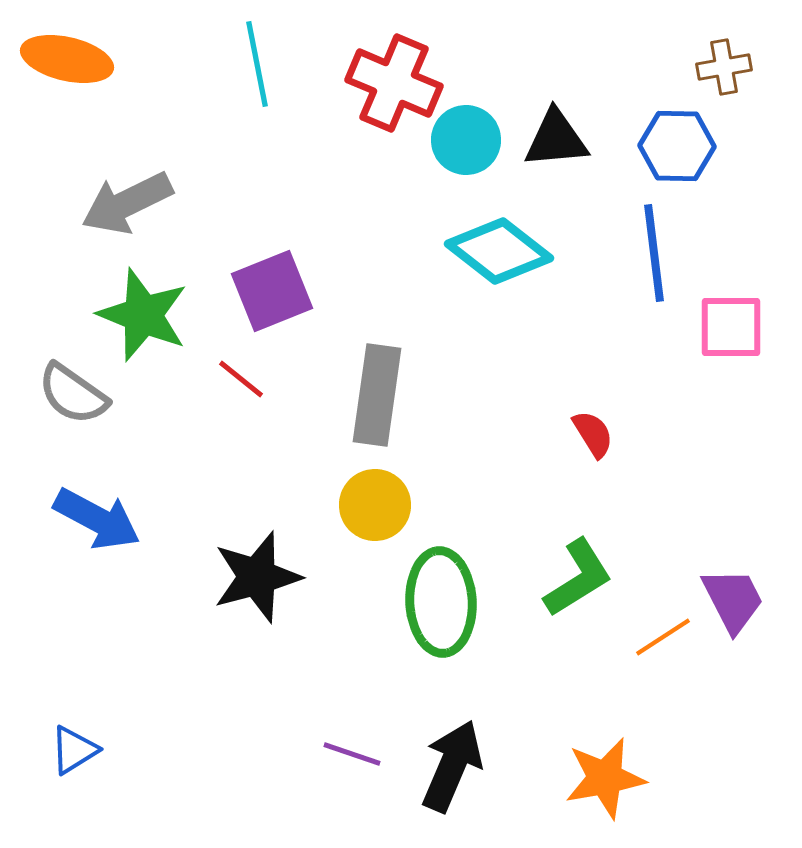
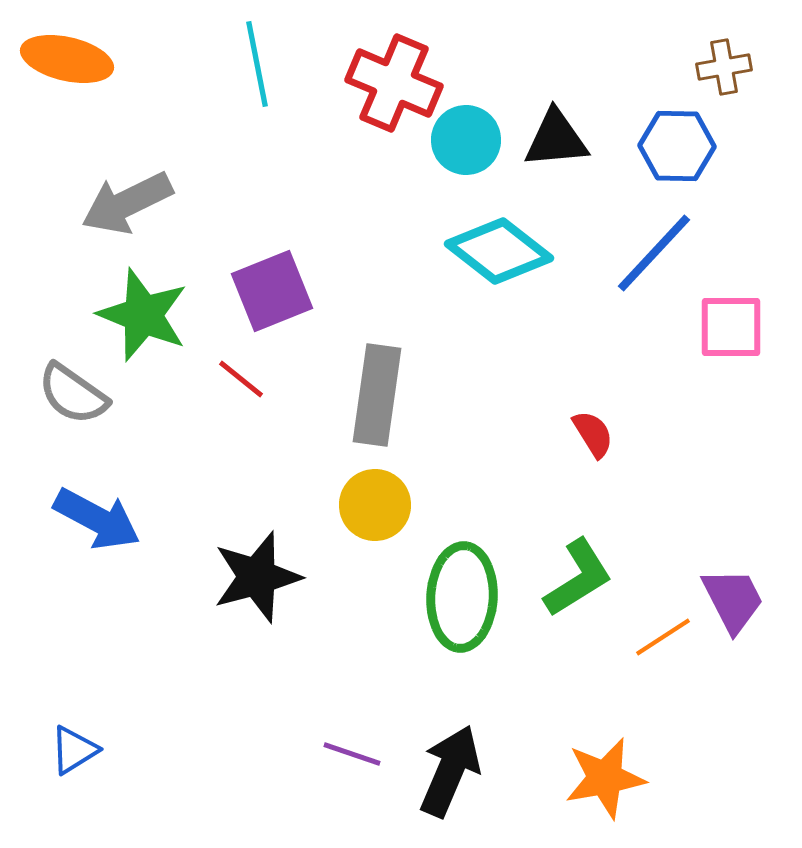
blue line: rotated 50 degrees clockwise
green ellipse: moved 21 px right, 5 px up; rotated 6 degrees clockwise
black arrow: moved 2 px left, 5 px down
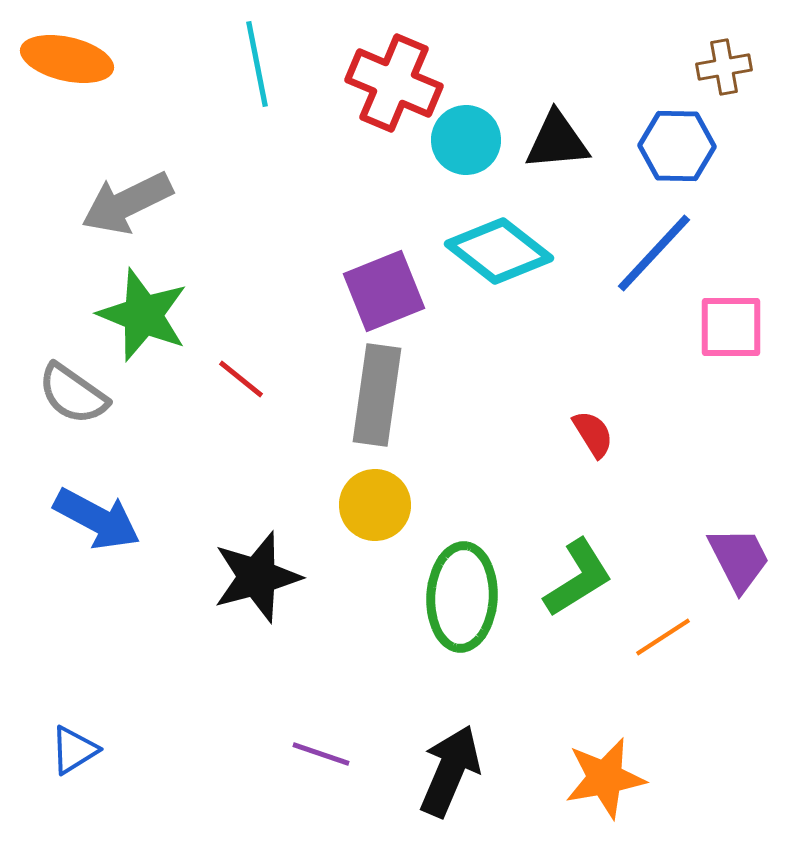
black triangle: moved 1 px right, 2 px down
purple square: moved 112 px right
purple trapezoid: moved 6 px right, 41 px up
purple line: moved 31 px left
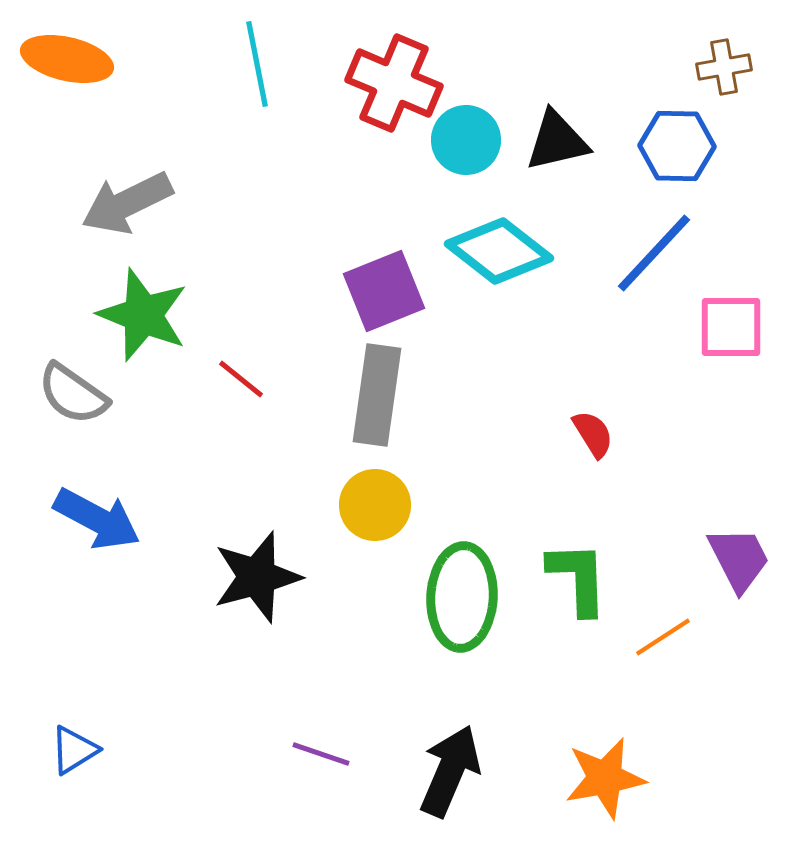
black triangle: rotated 8 degrees counterclockwise
green L-shape: rotated 60 degrees counterclockwise
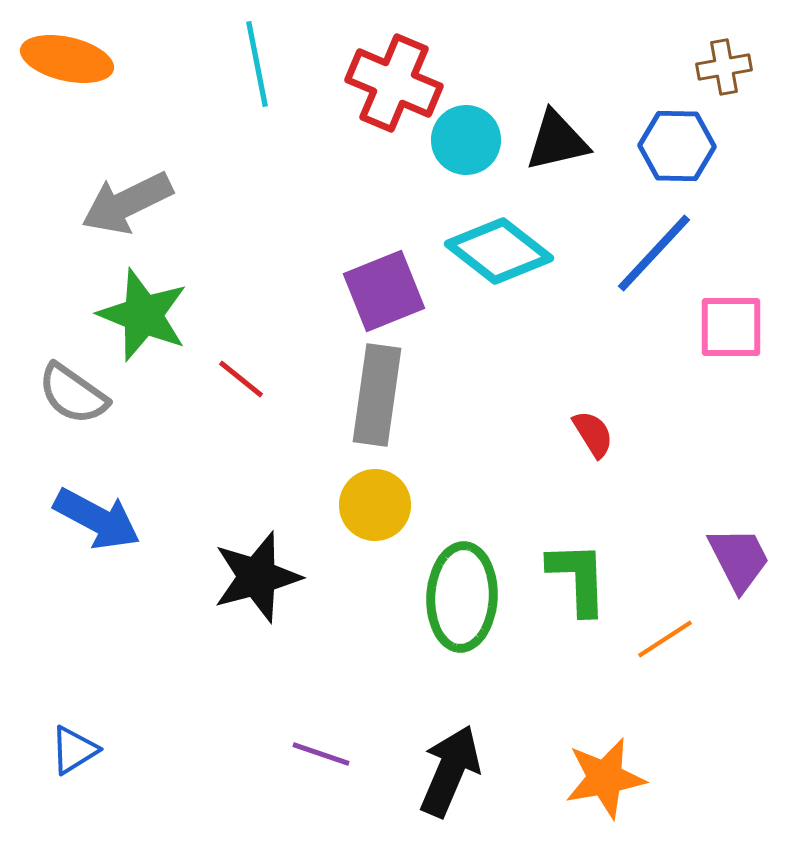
orange line: moved 2 px right, 2 px down
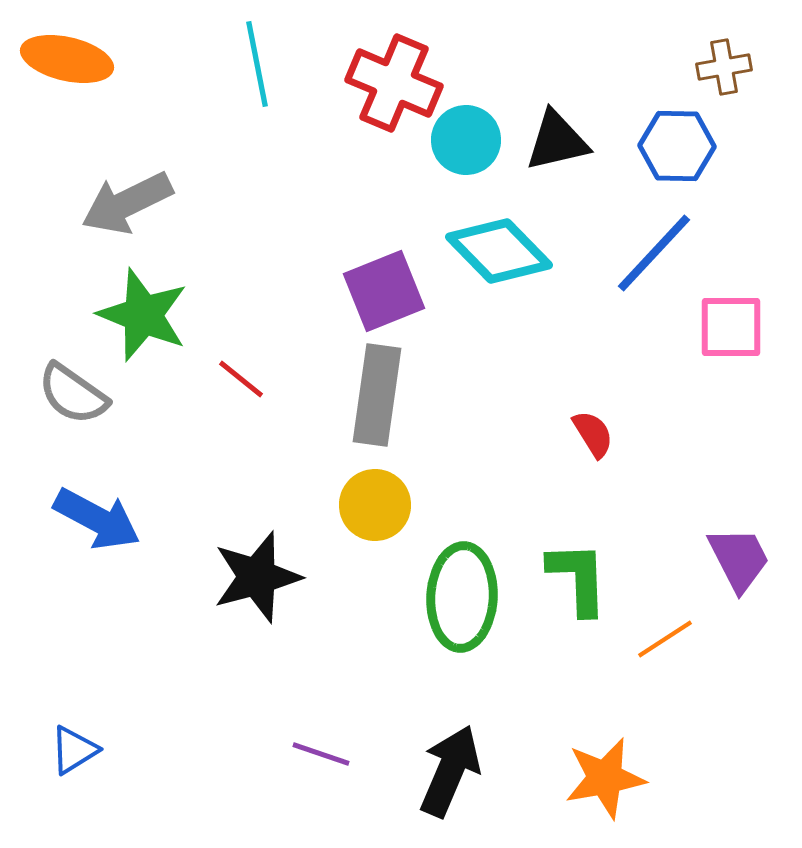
cyan diamond: rotated 8 degrees clockwise
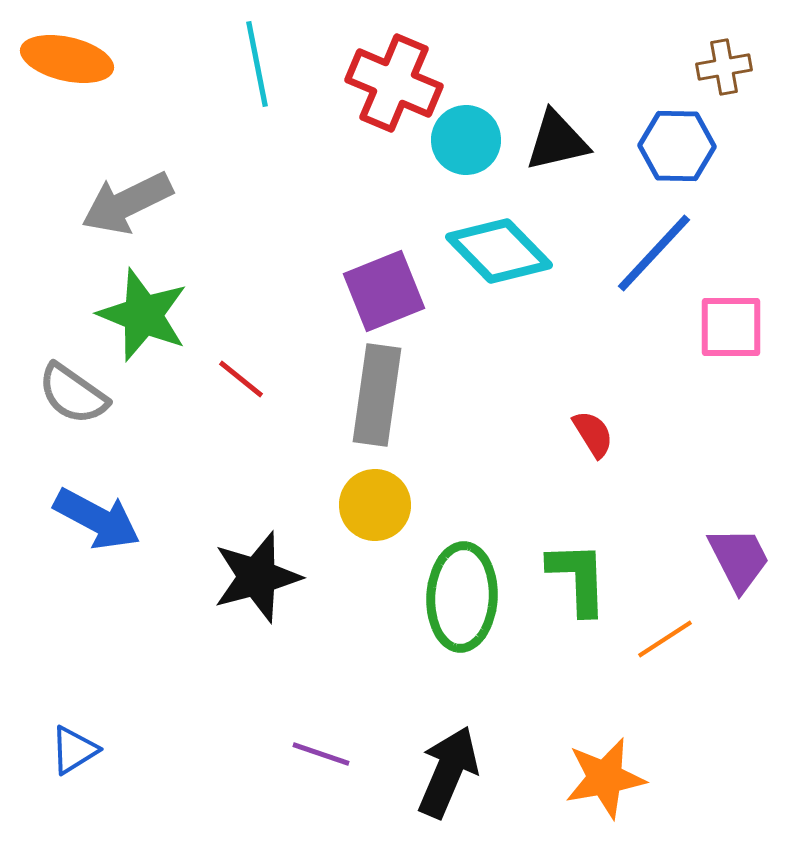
black arrow: moved 2 px left, 1 px down
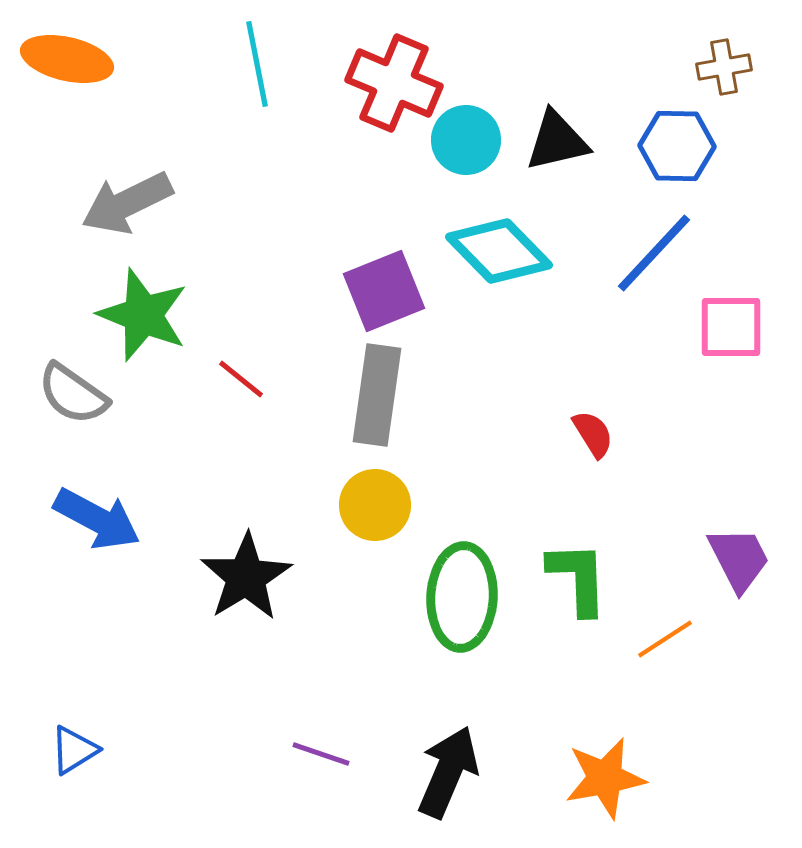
black star: moved 11 px left; rotated 16 degrees counterclockwise
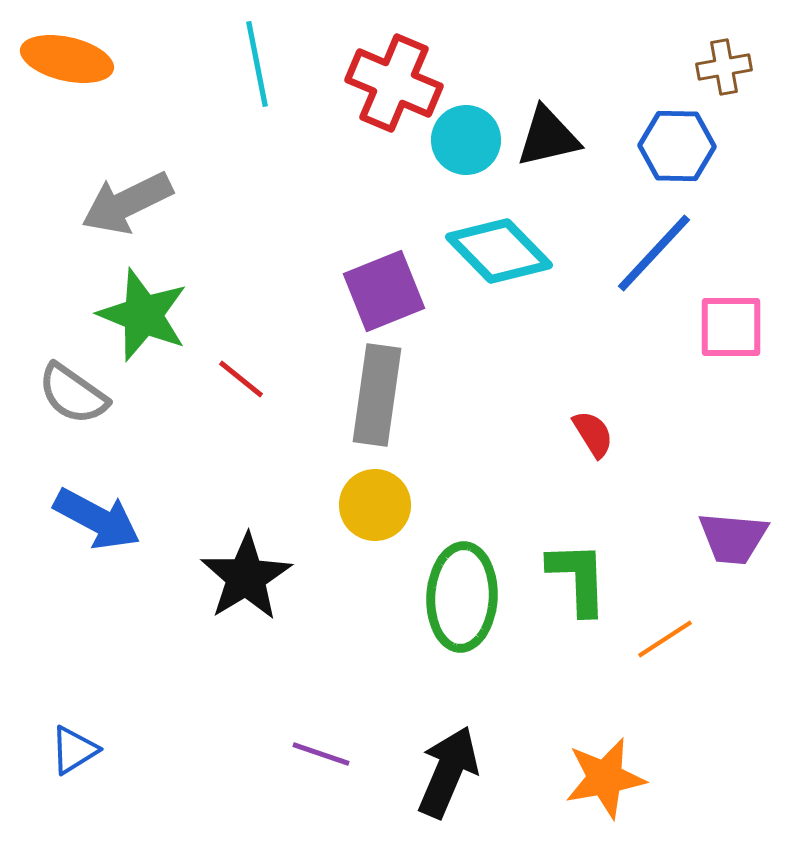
black triangle: moved 9 px left, 4 px up
purple trapezoid: moved 6 px left, 21 px up; rotated 122 degrees clockwise
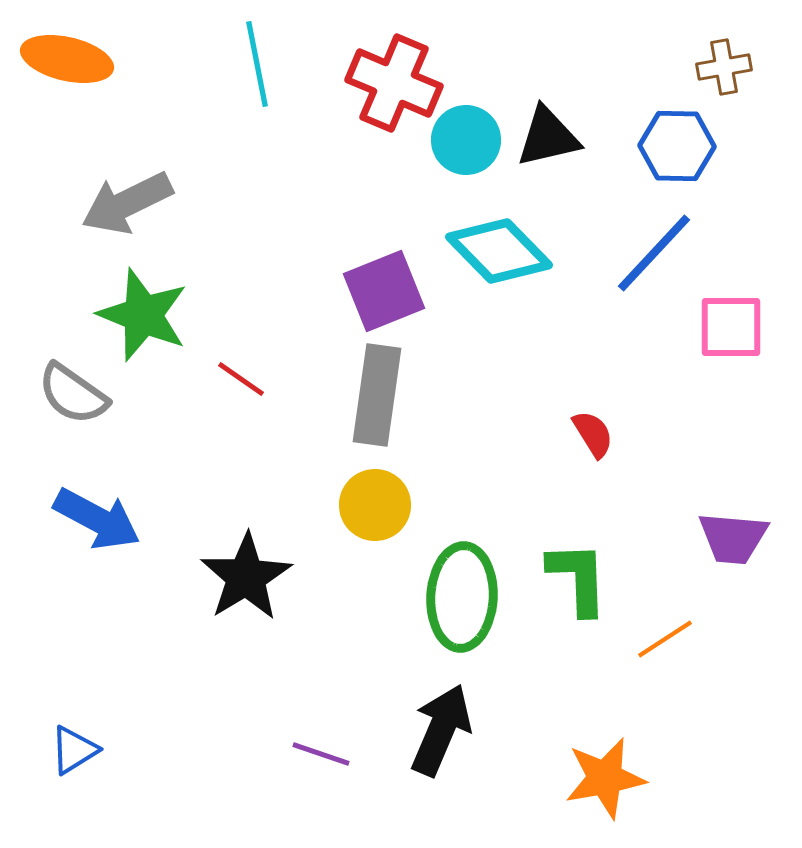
red line: rotated 4 degrees counterclockwise
black arrow: moved 7 px left, 42 px up
